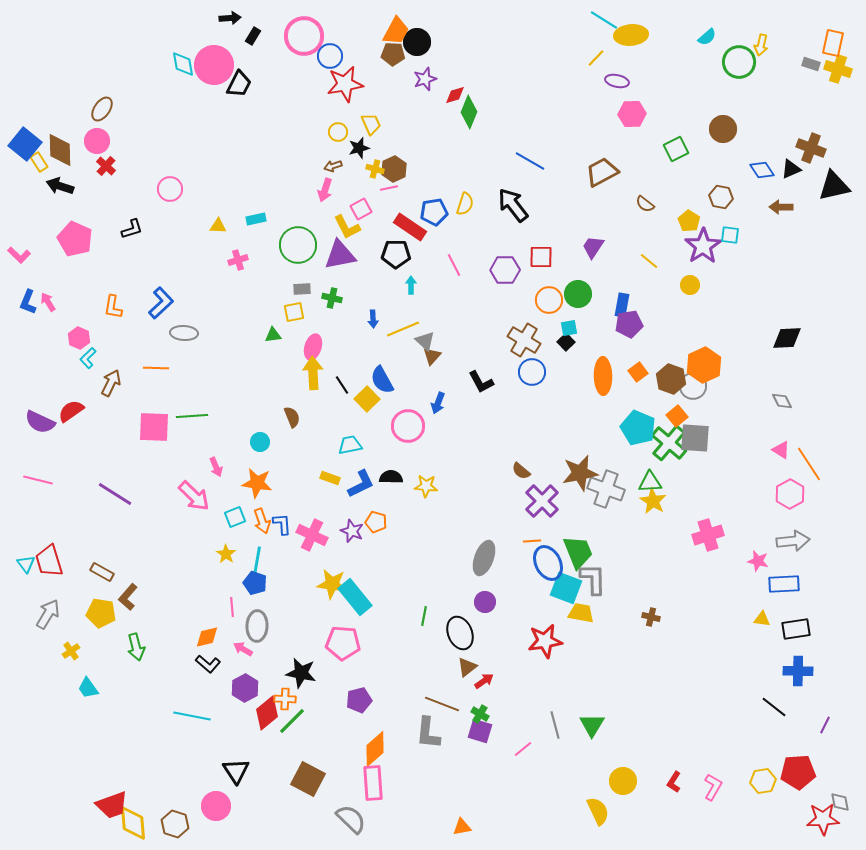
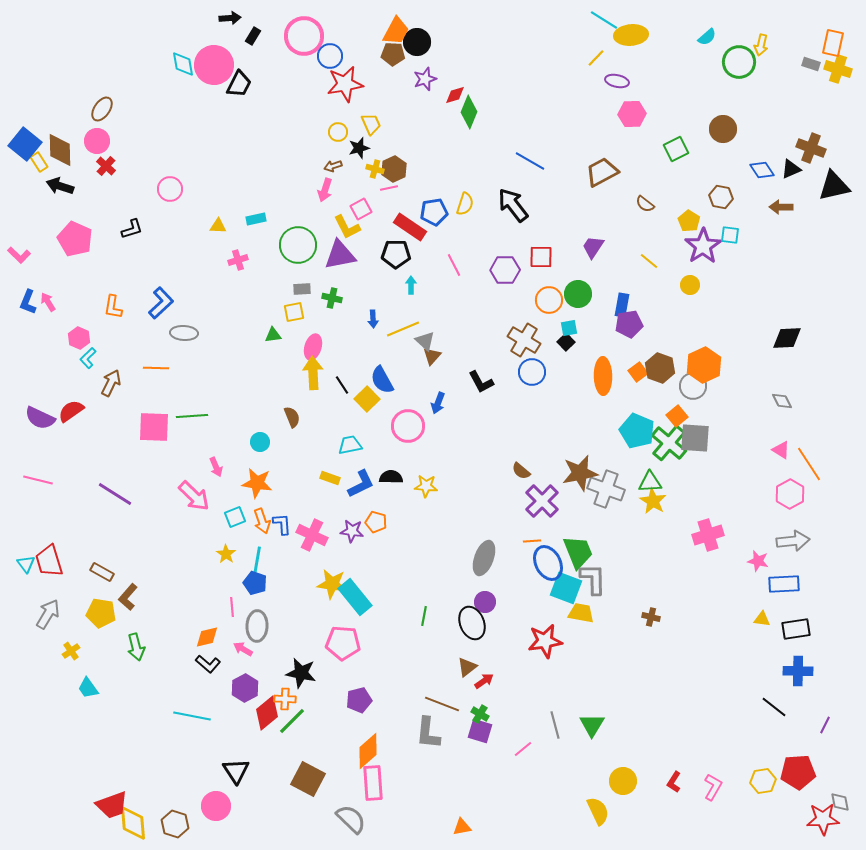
brown hexagon at (671, 379): moved 11 px left, 11 px up
purple semicircle at (40, 422): moved 4 px up
cyan pentagon at (638, 428): moved 1 px left, 3 px down
purple star at (352, 531): rotated 15 degrees counterclockwise
black ellipse at (460, 633): moved 12 px right, 10 px up
orange diamond at (375, 749): moved 7 px left, 2 px down
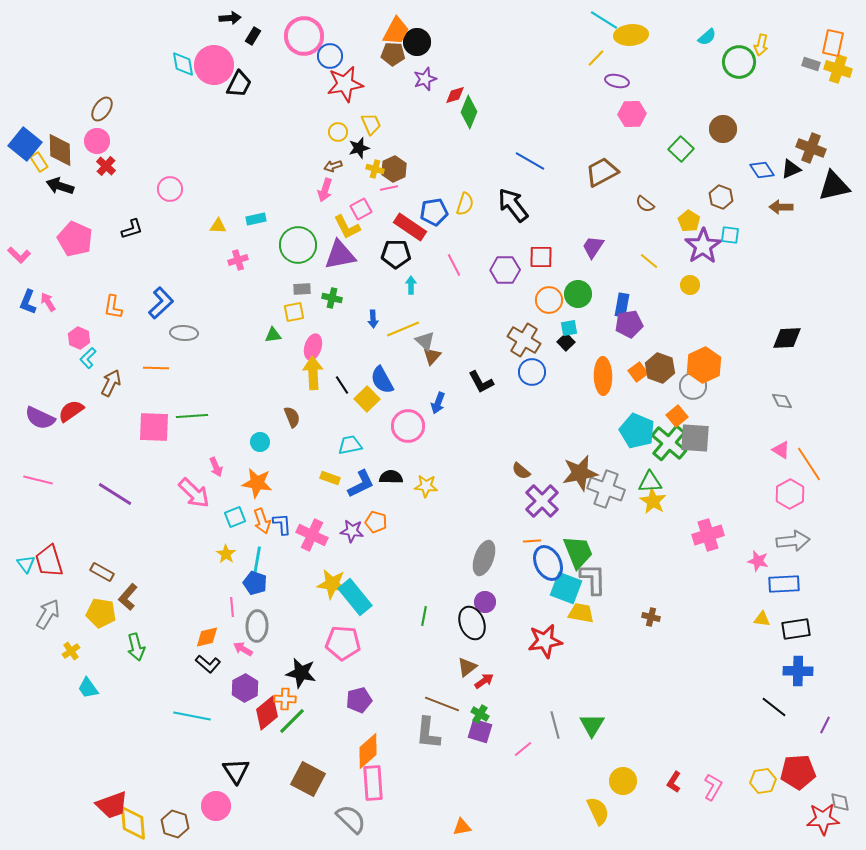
green square at (676, 149): moved 5 px right; rotated 20 degrees counterclockwise
brown hexagon at (721, 197): rotated 10 degrees clockwise
pink arrow at (194, 496): moved 3 px up
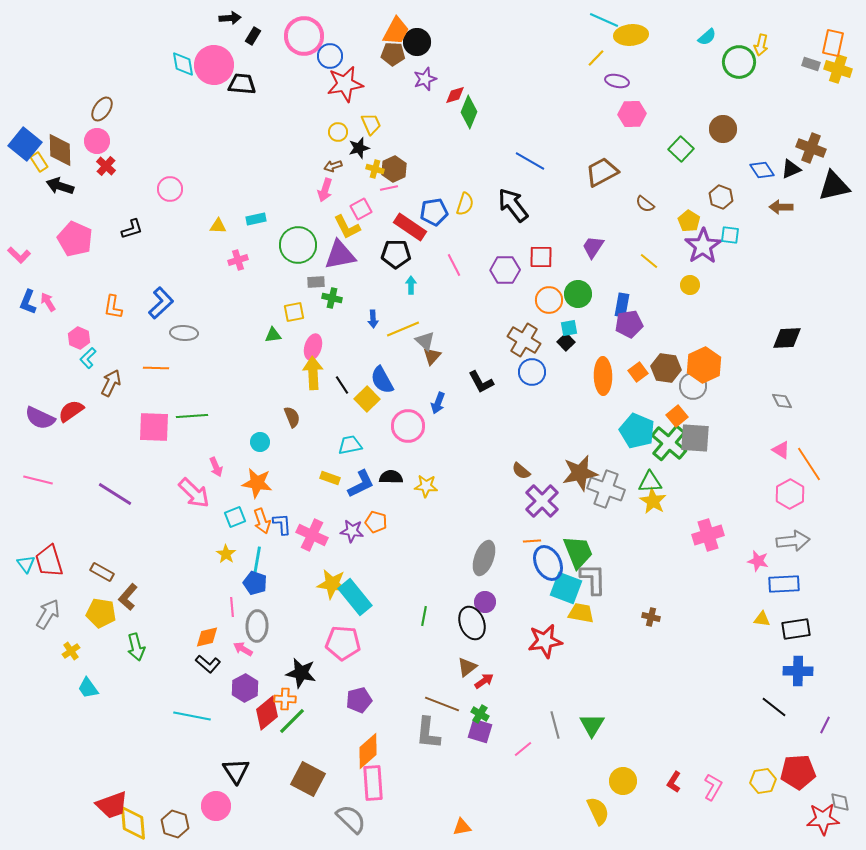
cyan line at (604, 20): rotated 8 degrees counterclockwise
black trapezoid at (239, 84): moved 3 px right; rotated 112 degrees counterclockwise
gray rectangle at (302, 289): moved 14 px right, 7 px up
brown hexagon at (660, 368): moved 6 px right; rotated 12 degrees counterclockwise
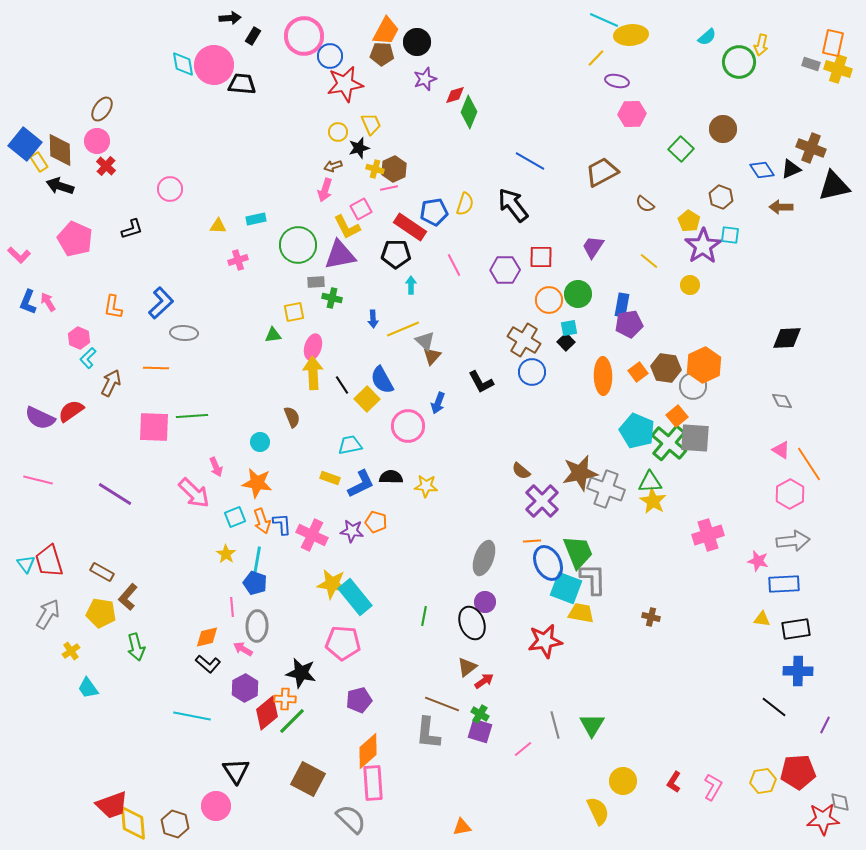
orange trapezoid at (396, 31): moved 10 px left
brown pentagon at (393, 54): moved 11 px left
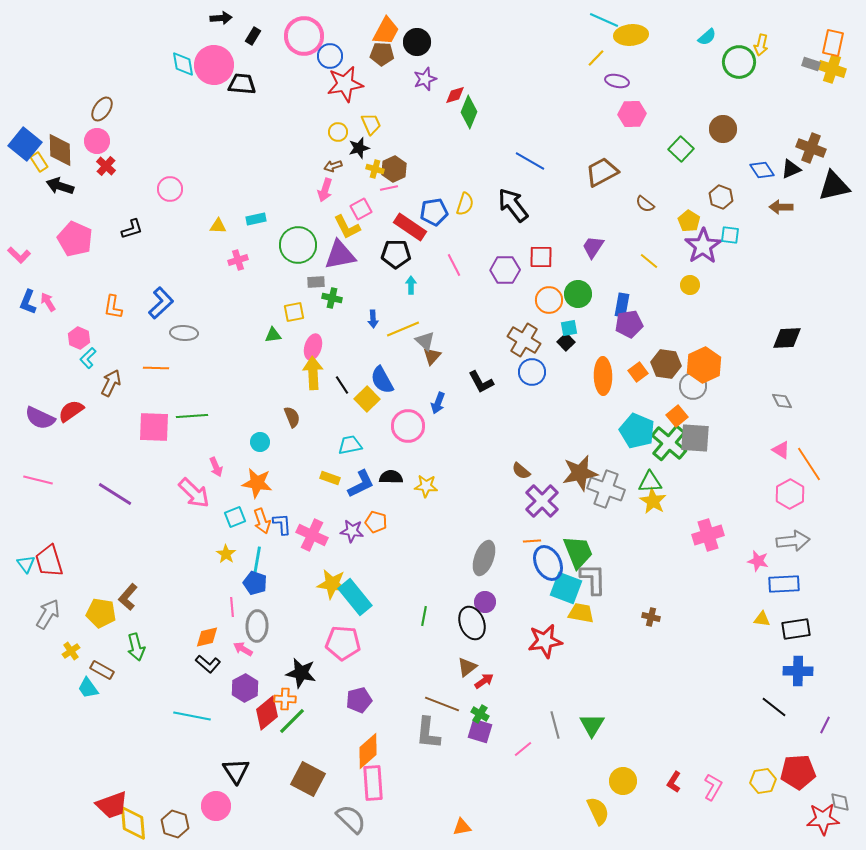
black arrow at (230, 18): moved 9 px left
yellow cross at (838, 69): moved 6 px left
brown hexagon at (666, 368): moved 4 px up
brown rectangle at (102, 572): moved 98 px down
